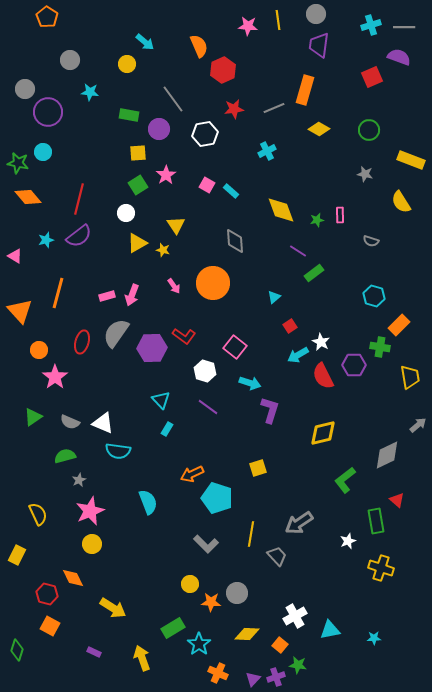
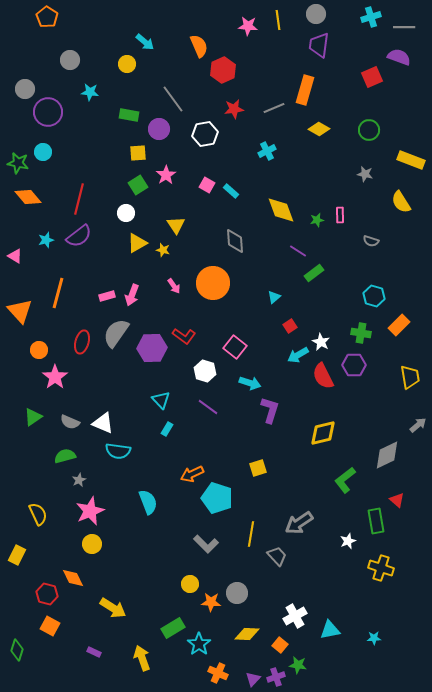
cyan cross at (371, 25): moved 8 px up
green cross at (380, 347): moved 19 px left, 14 px up
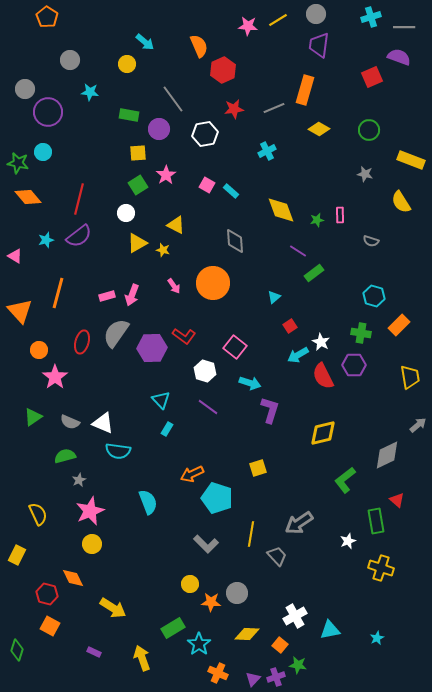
yellow line at (278, 20): rotated 66 degrees clockwise
yellow triangle at (176, 225): rotated 30 degrees counterclockwise
cyan star at (374, 638): moved 3 px right; rotated 24 degrees counterclockwise
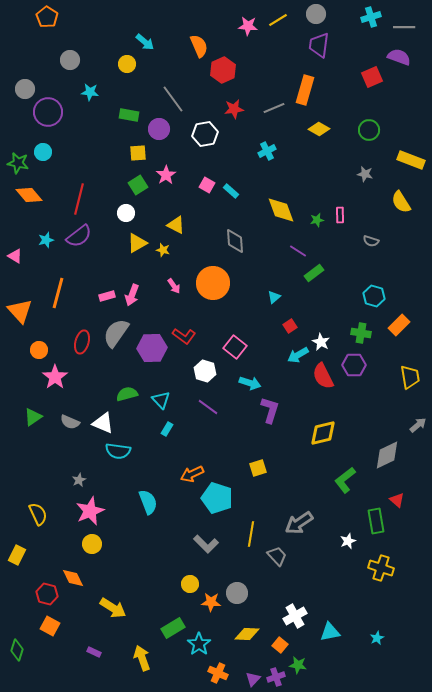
orange diamond at (28, 197): moved 1 px right, 2 px up
green semicircle at (65, 456): moved 62 px right, 62 px up
cyan triangle at (330, 630): moved 2 px down
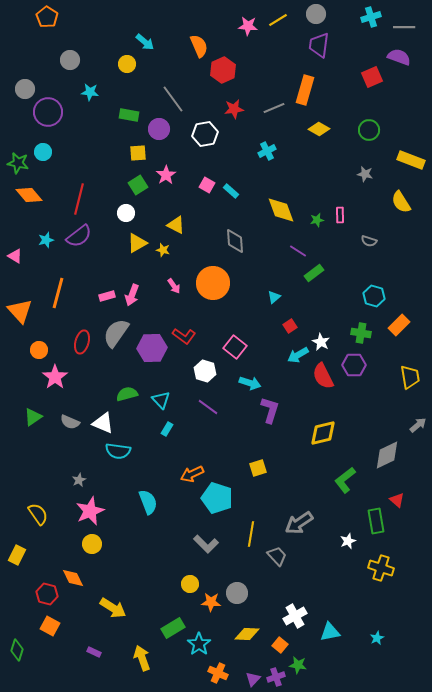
gray semicircle at (371, 241): moved 2 px left
yellow semicircle at (38, 514): rotated 10 degrees counterclockwise
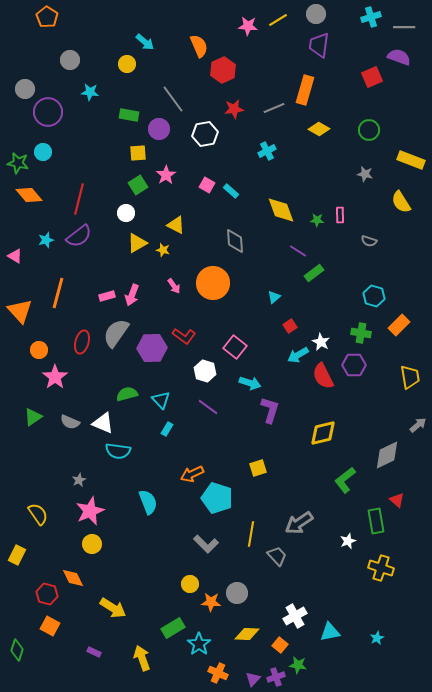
green star at (317, 220): rotated 16 degrees clockwise
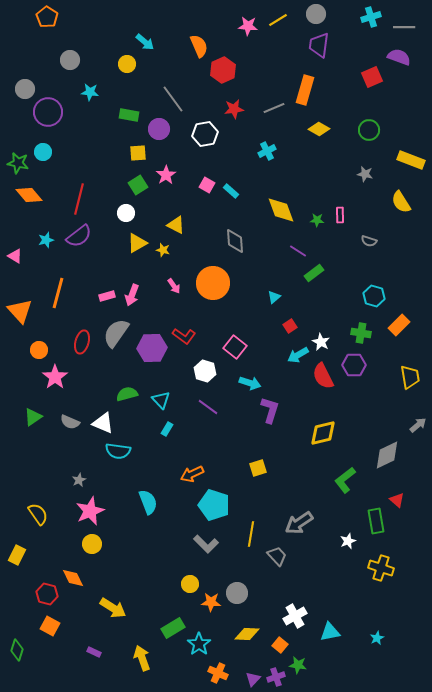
cyan pentagon at (217, 498): moved 3 px left, 7 px down
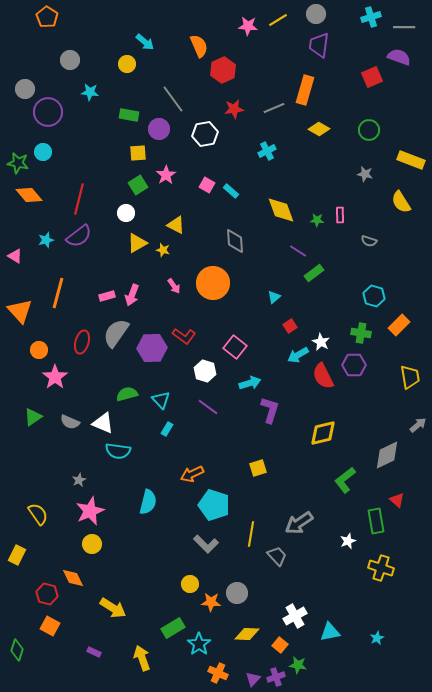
cyan arrow at (250, 383): rotated 35 degrees counterclockwise
cyan semicircle at (148, 502): rotated 35 degrees clockwise
